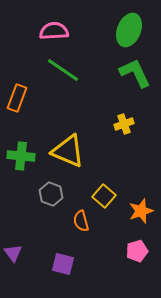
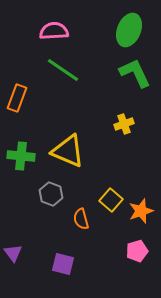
yellow square: moved 7 px right, 4 px down
orange semicircle: moved 2 px up
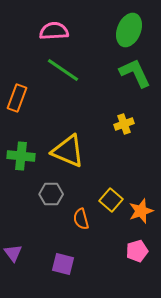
gray hexagon: rotated 20 degrees counterclockwise
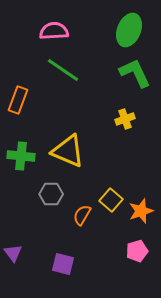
orange rectangle: moved 1 px right, 2 px down
yellow cross: moved 1 px right, 5 px up
orange semicircle: moved 1 px right, 4 px up; rotated 45 degrees clockwise
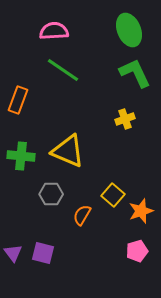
green ellipse: rotated 44 degrees counterclockwise
yellow square: moved 2 px right, 5 px up
purple square: moved 20 px left, 11 px up
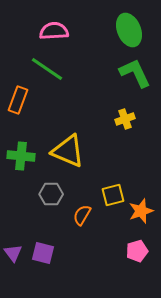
green line: moved 16 px left, 1 px up
yellow square: rotated 35 degrees clockwise
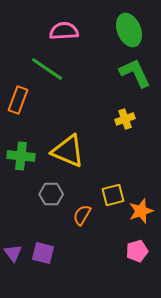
pink semicircle: moved 10 px right
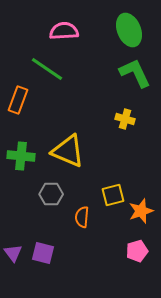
yellow cross: rotated 36 degrees clockwise
orange semicircle: moved 2 px down; rotated 25 degrees counterclockwise
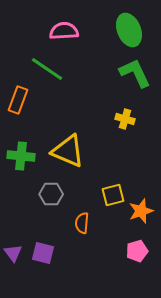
orange semicircle: moved 6 px down
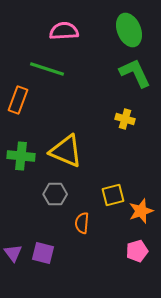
green line: rotated 16 degrees counterclockwise
yellow triangle: moved 2 px left
gray hexagon: moved 4 px right
